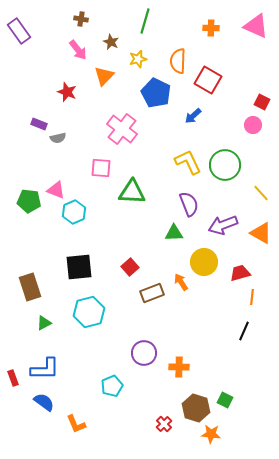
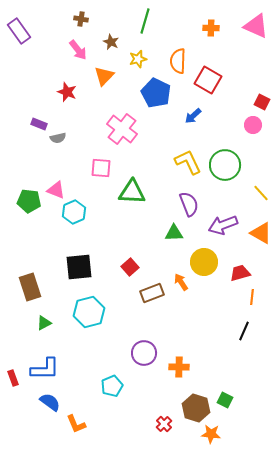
blue semicircle at (44, 402): moved 6 px right
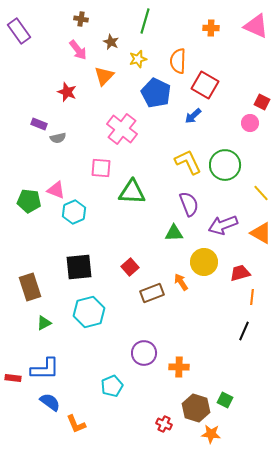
red square at (208, 80): moved 3 px left, 5 px down
pink circle at (253, 125): moved 3 px left, 2 px up
red rectangle at (13, 378): rotated 63 degrees counterclockwise
red cross at (164, 424): rotated 21 degrees counterclockwise
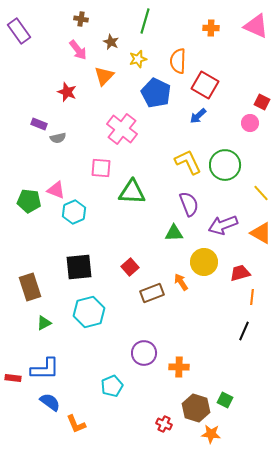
blue arrow at (193, 116): moved 5 px right
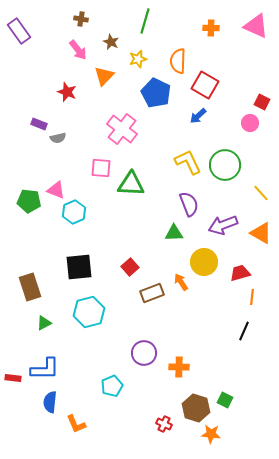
green triangle at (132, 192): moved 1 px left, 8 px up
blue semicircle at (50, 402): rotated 120 degrees counterclockwise
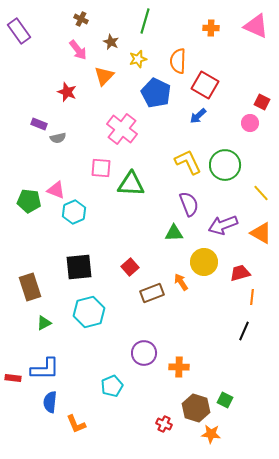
brown cross at (81, 19): rotated 16 degrees clockwise
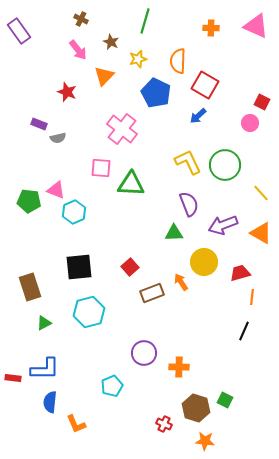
orange star at (211, 434): moved 6 px left, 7 px down
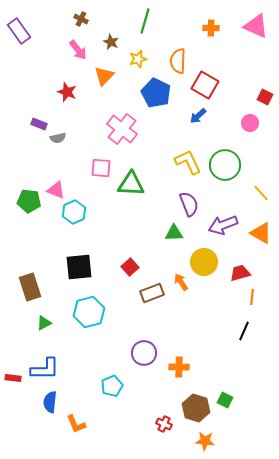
red square at (262, 102): moved 3 px right, 5 px up
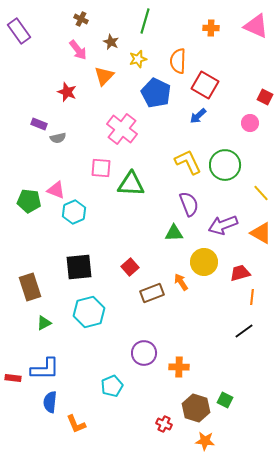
black line at (244, 331): rotated 30 degrees clockwise
